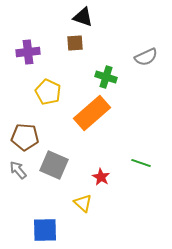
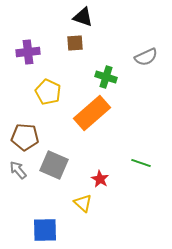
red star: moved 1 px left, 2 px down
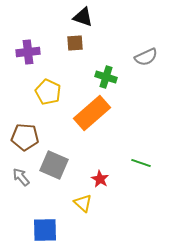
gray arrow: moved 3 px right, 7 px down
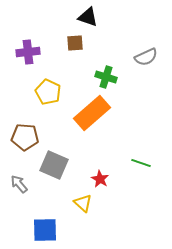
black triangle: moved 5 px right
gray arrow: moved 2 px left, 7 px down
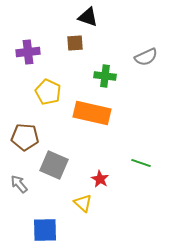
green cross: moved 1 px left, 1 px up; rotated 10 degrees counterclockwise
orange rectangle: rotated 54 degrees clockwise
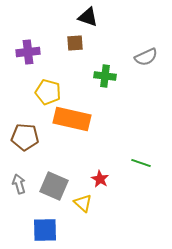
yellow pentagon: rotated 10 degrees counterclockwise
orange rectangle: moved 20 px left, 6 px down
gray square: moved 21 px down
gray arrow: rotated 24 degrees clockwise
